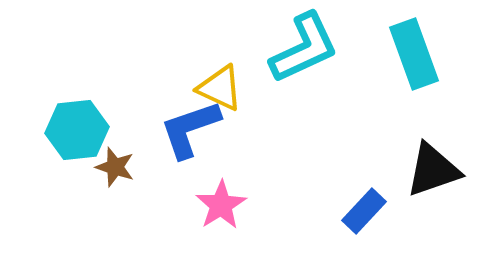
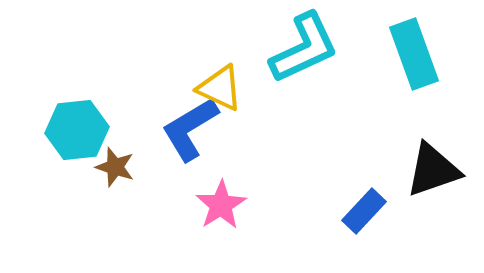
blue L-shape: rotated 12 degrees counterclockwise
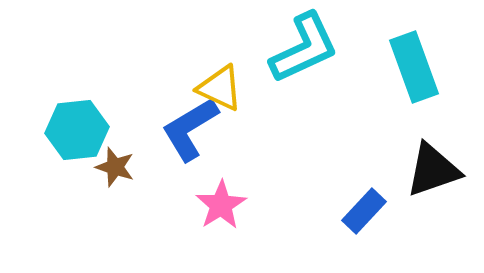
cyan rectangle: moved 13 px down
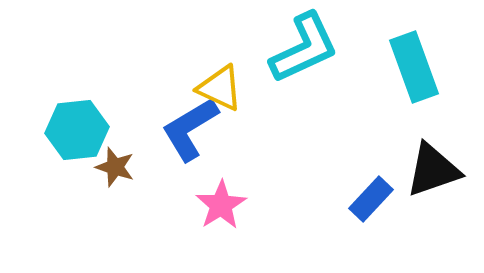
blue rectangle: moved 7 px right, 12 px up
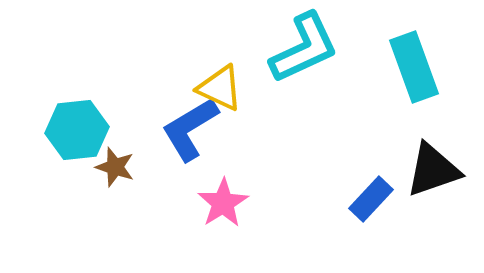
pink star: moved 2 px right, 2 px up
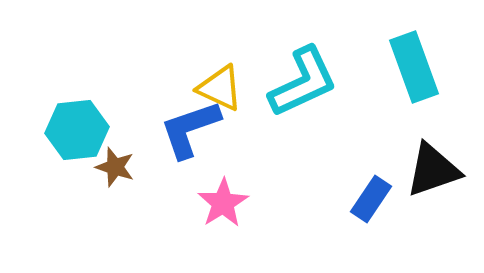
cyan L-shape: moved 1 px left, 34 px down
blue L-shape: rotated 12 degrees clockwise
blue rectangle: rotated 9 degrees counterclockwise
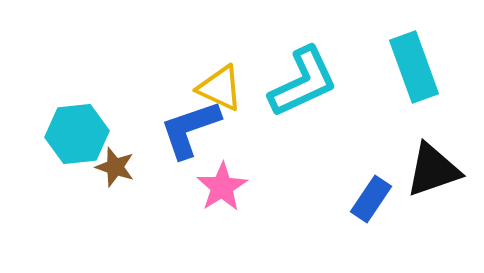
cyan hexagon: moved 4 px down
pink star: moved 1 px left, 16 px up
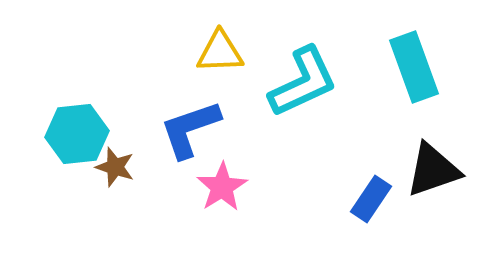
yellow triangle: moved 36 px up; rotated 27 degrees counterclockwise
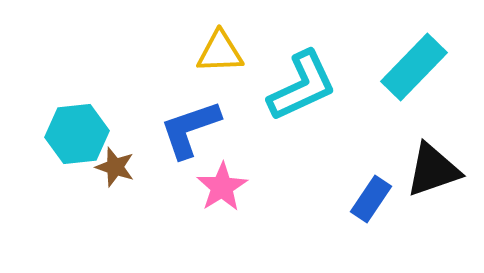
cyan rectangle: rotated 64 degrees clockwise
cyan L-shape: moved 1 px left, 4 px down
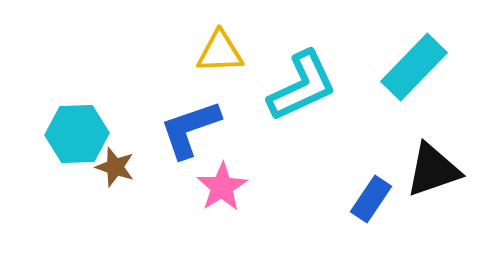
cyan hexagon: rotated 4 degrees clockwise
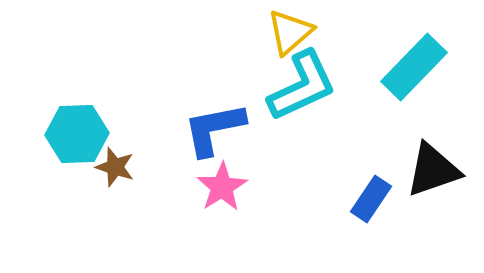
yellow triangle: moved 70 px right, 20 px up; rotated 39 degrees counterclockwise
blue L-shape: moved 24 px right; rotated 8 degrees clockwise
